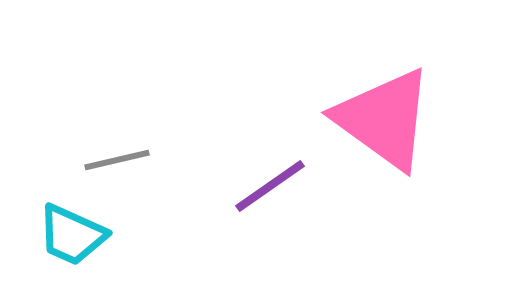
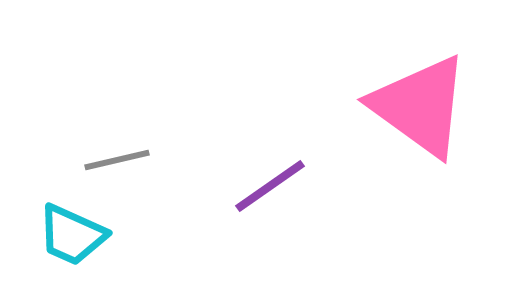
pink triangle: moved 36 px right, 13 px up
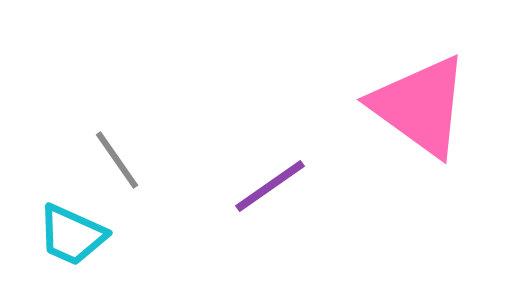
gray line: rotated 68 degrees clockwise
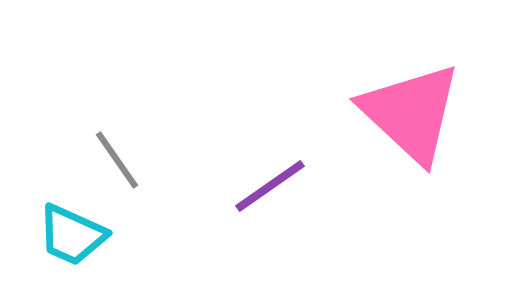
pink triangle: moved 9 px left, 7 px down; rotated 7 degrees clockwise
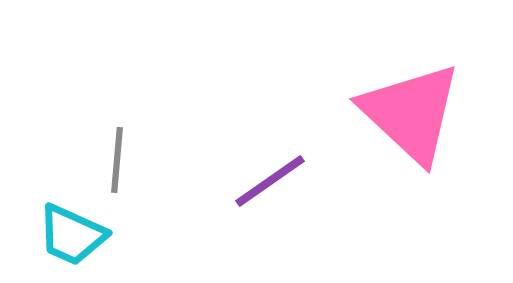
gray line: rotated 40 degrees clockwise
purple line: moved 5 px up
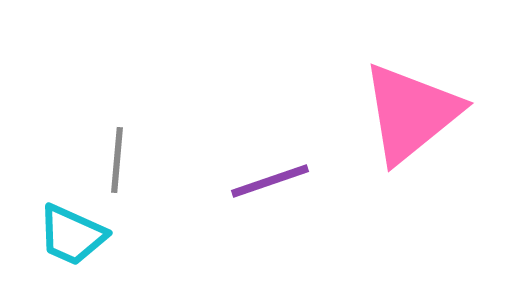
pink triangle: rotated 38 degrees clockwise
purple line: rotated 16 degrees clockwise
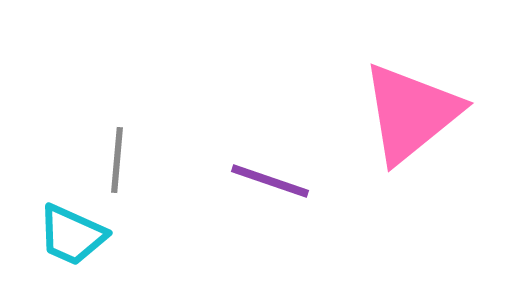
purple line: rotated 38 degrees clockwise
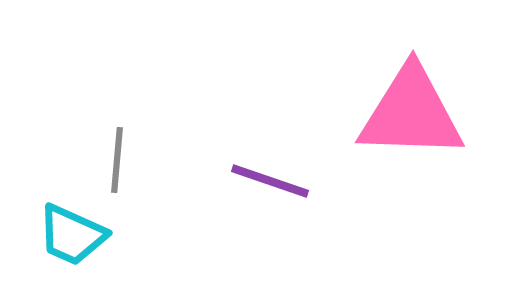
pink triangle: rotated 41 degrees clockwise
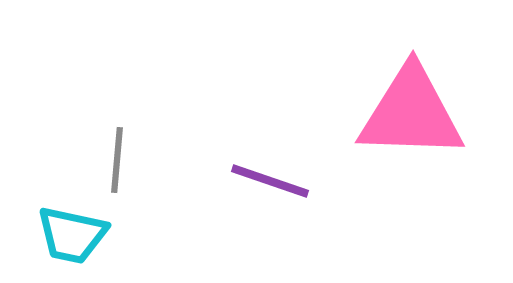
cyan trapezoid: rotated 12 degrees counterclockwise
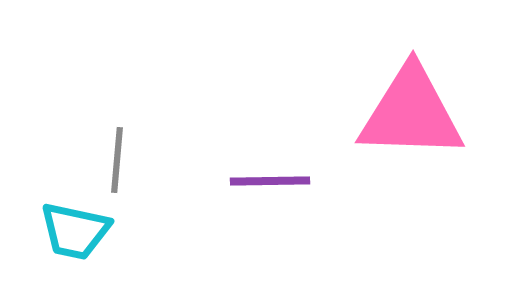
purple line: rotated 20 degrees counterclockwise
cyan trapezoid: moved 3 px right, 4 px up
